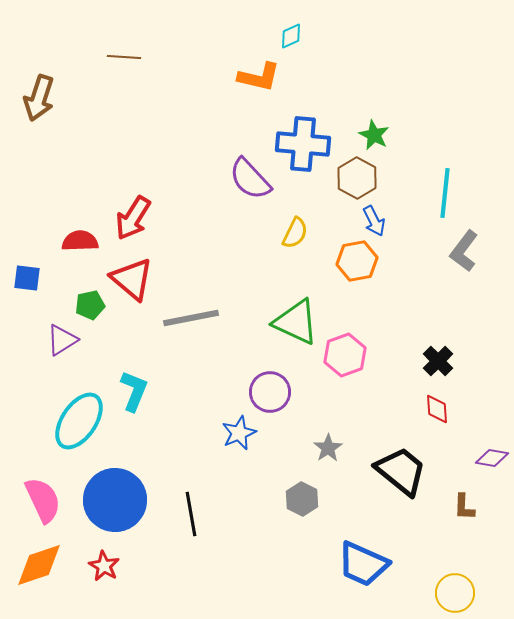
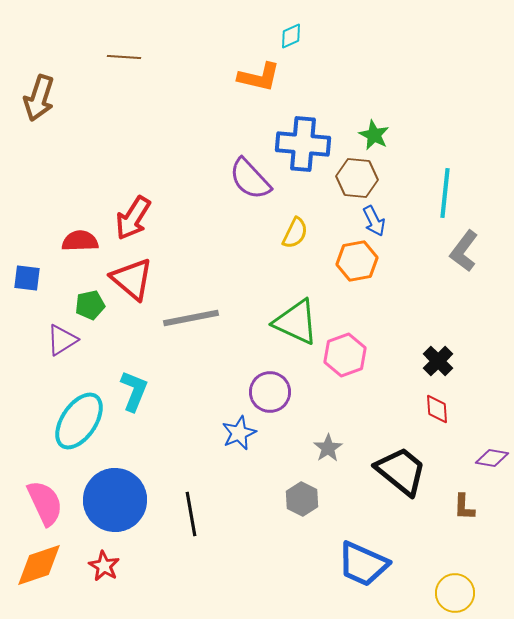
brown hexagon: rotated 24 degrees counterclockwise
pink semicircle: moved 2 px right, 3 px down
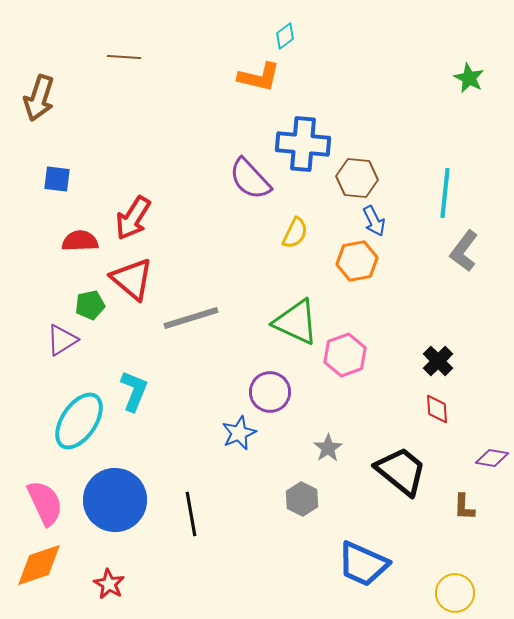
cyan diamond: moved 6 px left; rotated 12 degrees counterclockwise
green star: moved 95 px right, 57 px up
blue square: moved 30 px right, 99 px up
gray line: rotated 6 degrees counterclockwise
red star: moved 5 px right, 18 px down
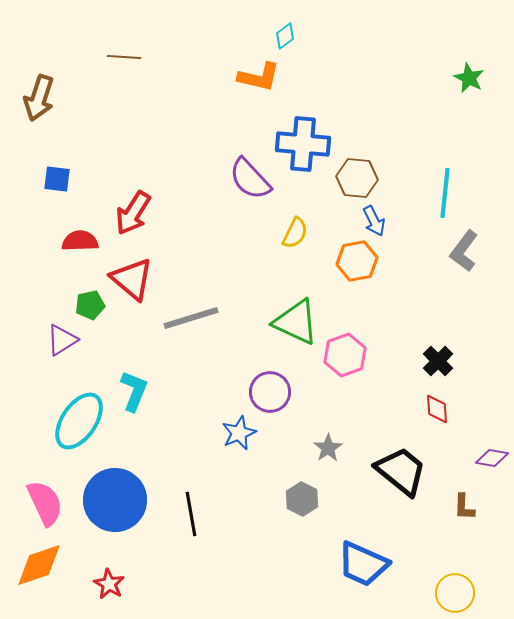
red arrow: moved 5 px up
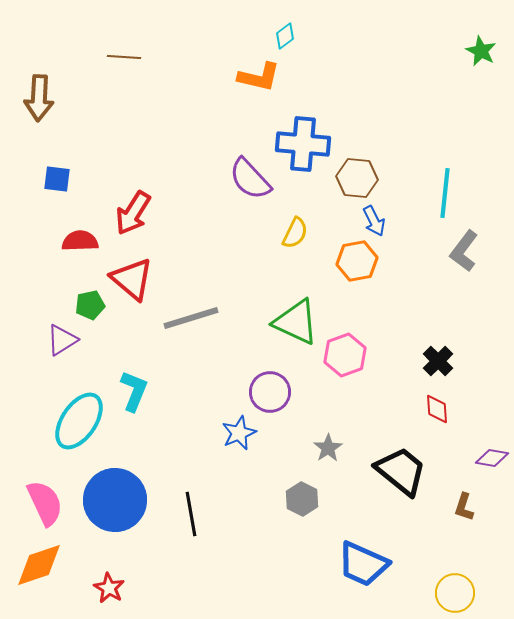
green star: moved 12 px right, 27 px up
brown arrow: rotated 15 degrees counterclockwise
brown L-shape: rotated 16 degrees clockwise
red star: moved 4 px down
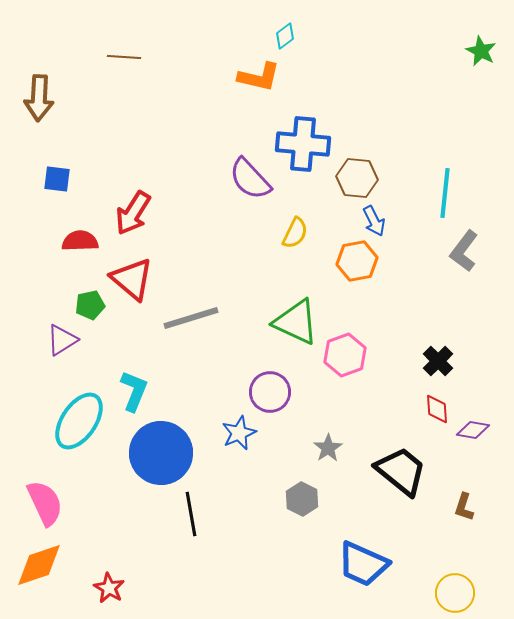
purple diamond: moved 19 px left, 28 px up
blue circle: moved 46 px right, 47 px up
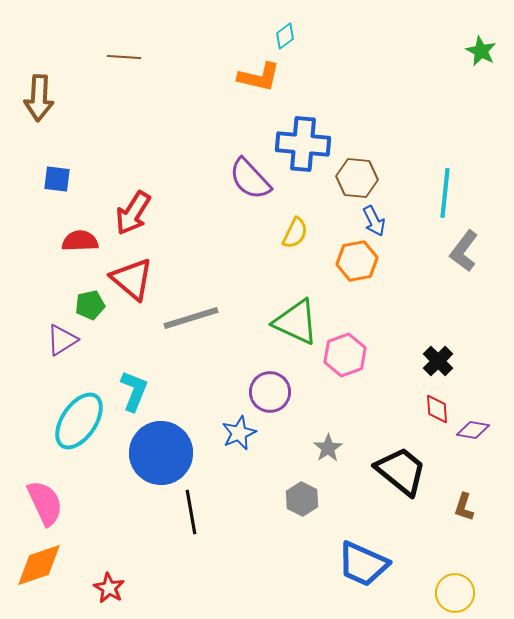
black line: moved 2 px up
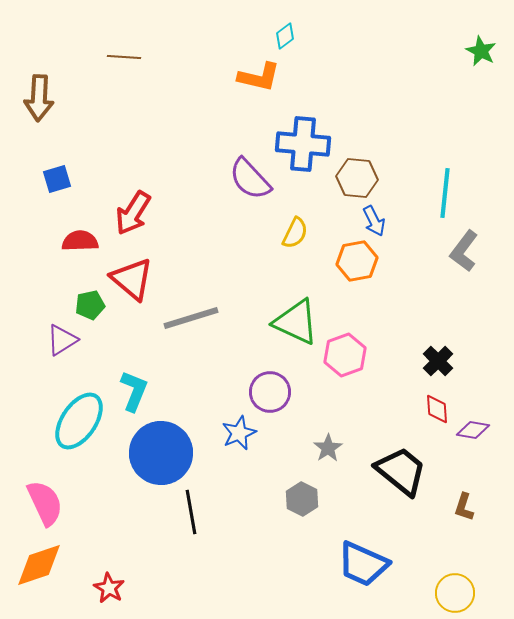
blue square: rotated 24 degrees counterclockwise
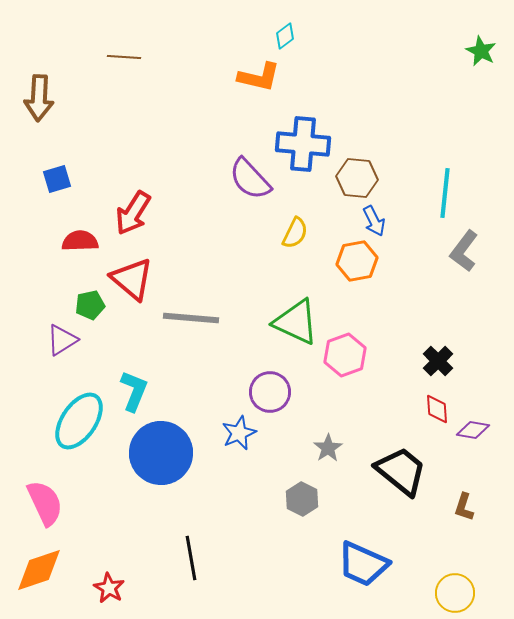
gray line: rotated 22 degrees clockwise
black line: moved 46 px down
orange diamond: moved 5 px down
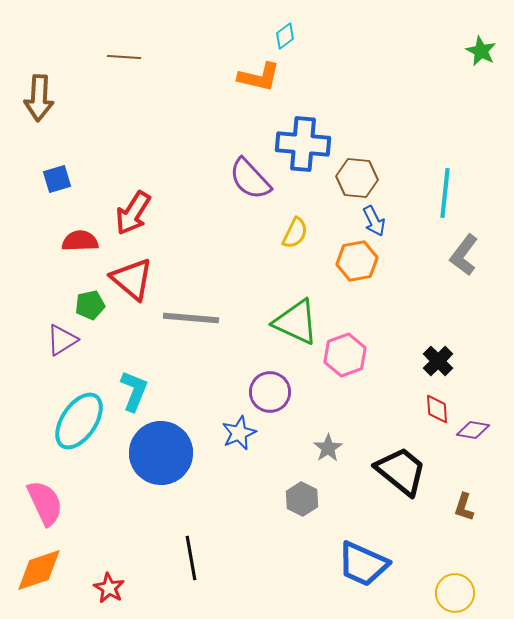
gray L-shape: moved 4 px down
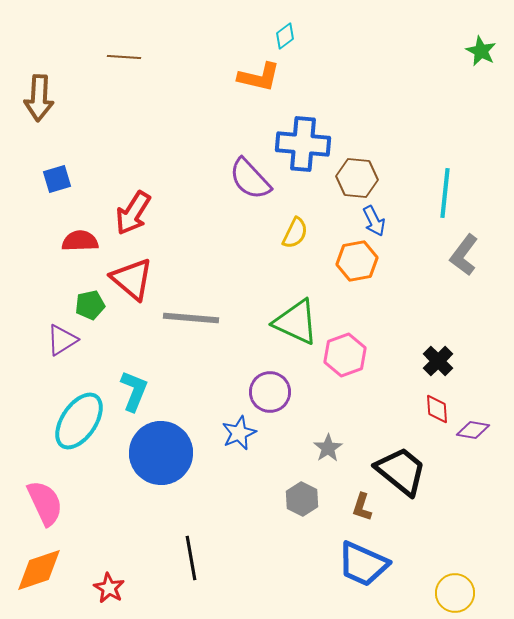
brown L-shape: moved 102 px left
